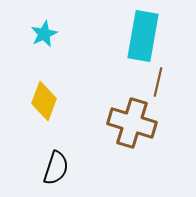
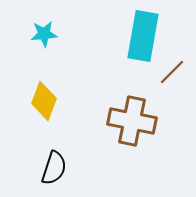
cyan star: rotated 20 degrees clockwise
brown line: moved 14 px right, 10 px up; rotated 32 degrees clockwise
brown cross: moved 2 px up; rotated 6 degrees counterclockwise
black semicircle: moved 2 px left
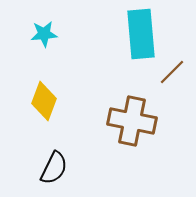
cyan rectangle: moved 2 px left, 2 px up; rotated 15 degrees counterclockwise
black semicircle: rotated 8 degrees clockwise
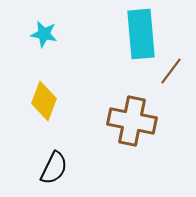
cyan star: rotated 16 degrees clockwise
brown line: moved 1 px left, 1 px up; rotated 8 degrees counterclockwise
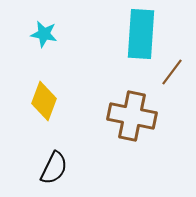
cyan rectangle: rotated 9 degrees clockwise
brown line: moved 1 px right, 1 px down
brown cross: moved 5 px up
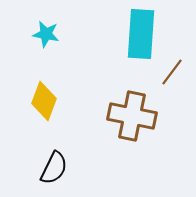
cyan star: moved 2 px right
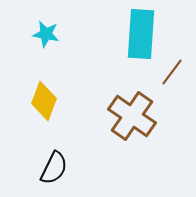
brown cross: rotated 24 degrees clockwise
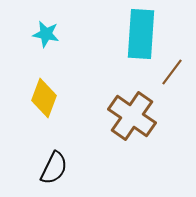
yellow diamond: moved 3 px up
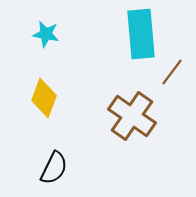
cyan rectangle: rotated 9 degrees counterclockwise
